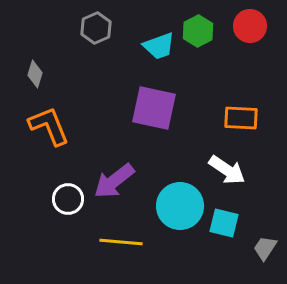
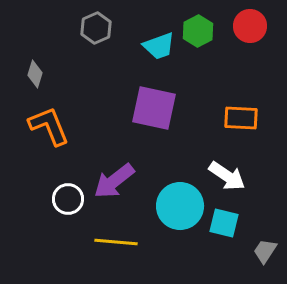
white arrow: moved 6 px down
yellow line: moved 5 px left
gray trapezoid: moved 3 px down
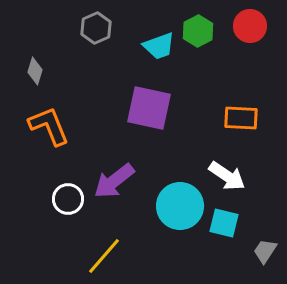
gray diamond: moved 3 px up
purple square: moved 5 px left
yellow line: moved 12 px left, 14 px down; rotated 54 degrees counterclockwise
